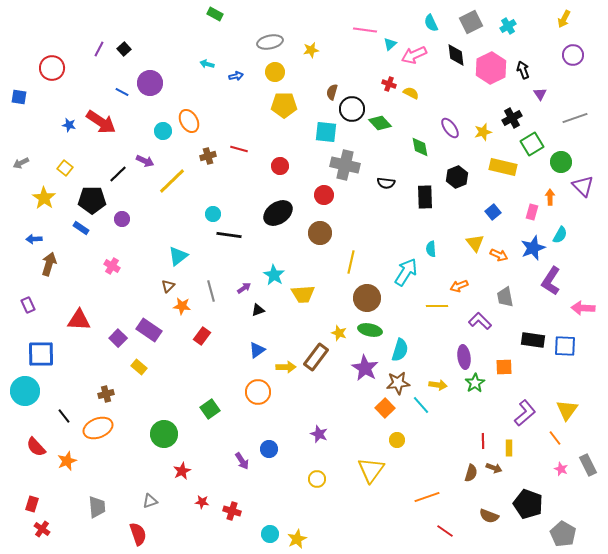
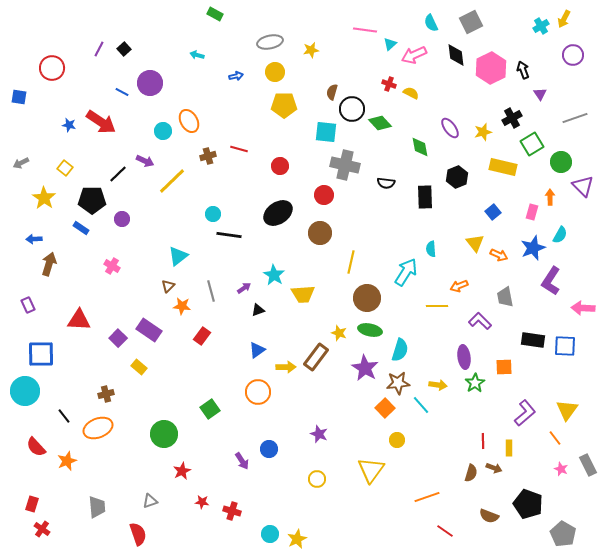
cyan cross at (508, 26): moved 33 px right
cyan arrow at (207, 64): moved 10 px left, 9 px up
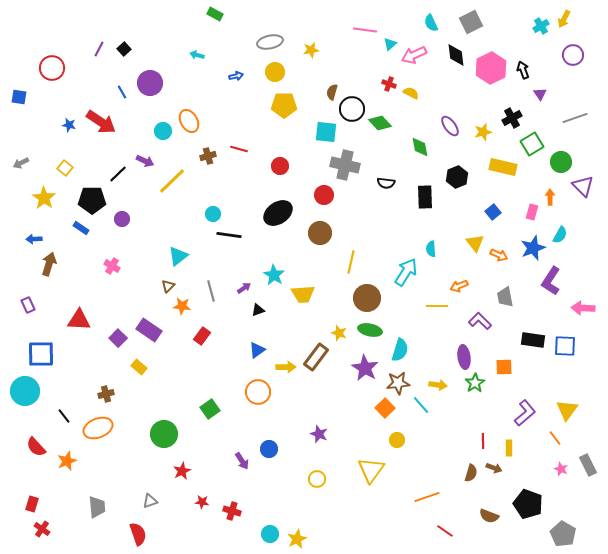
blue line at (122, 92): rotated 32 degrees clockwise
purple ellipse at (450, 128): moved 2 px up
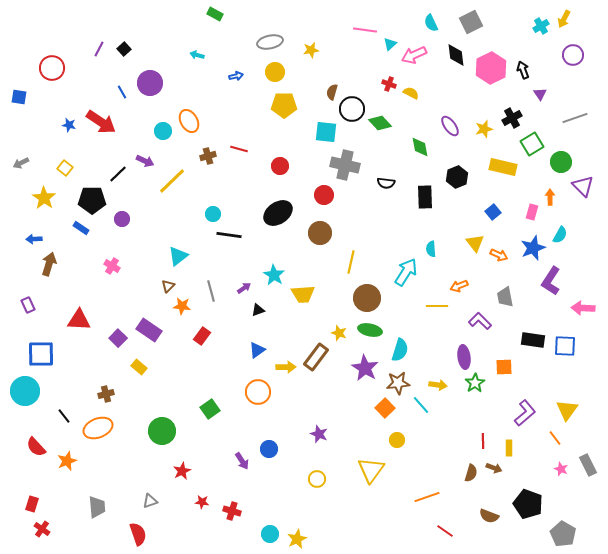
yellow star at (483, 132): moved 1 px right, 3 px up
green circle at (164, 434): moved 2 px left, 3 px up
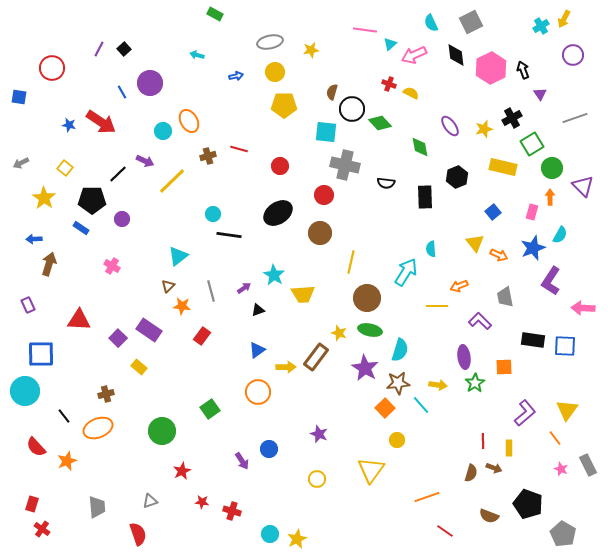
green circle at (561, 162): moved 9 px left, 6 px down
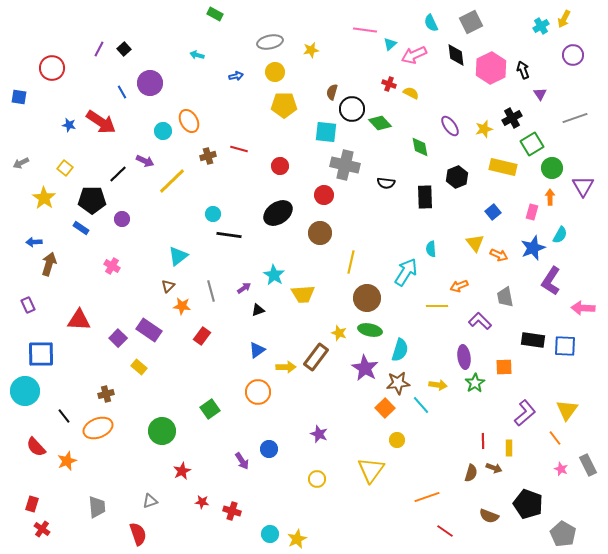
purple triangle at (583, 186): rotated 15 degrees clockwise
blue arrow at (34, 239): moved 3 px down
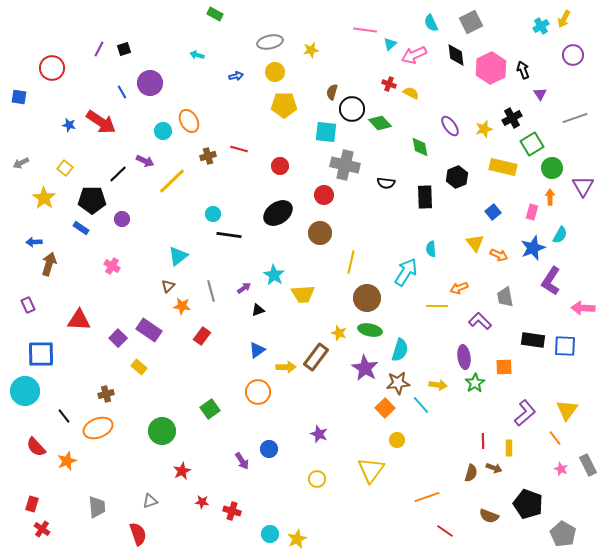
black square at (124, 49): rotated 24 degrees clockwise
orange arrow at (459, 286): moved 2 px down
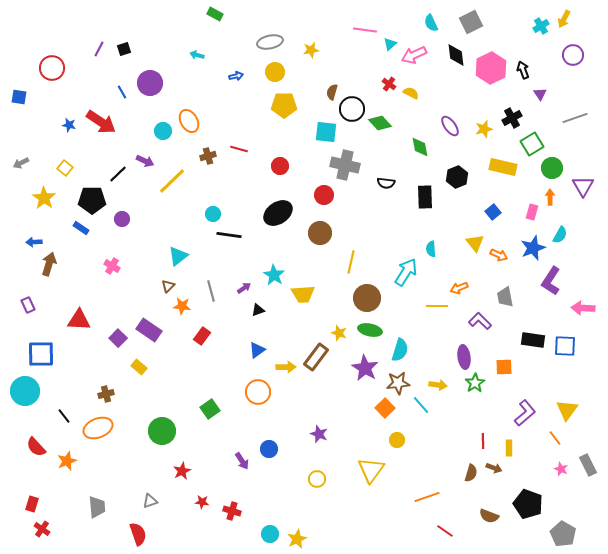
red cross at (389, 84): rotated 16 degrees clockwise
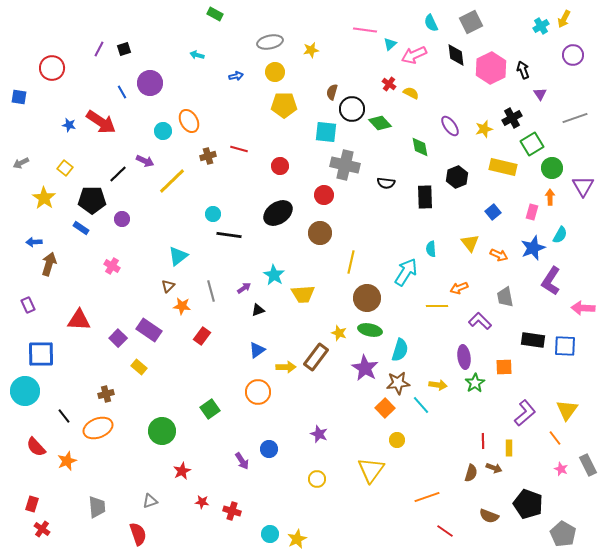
yellow triangle at (475, 243): moved 5 px left
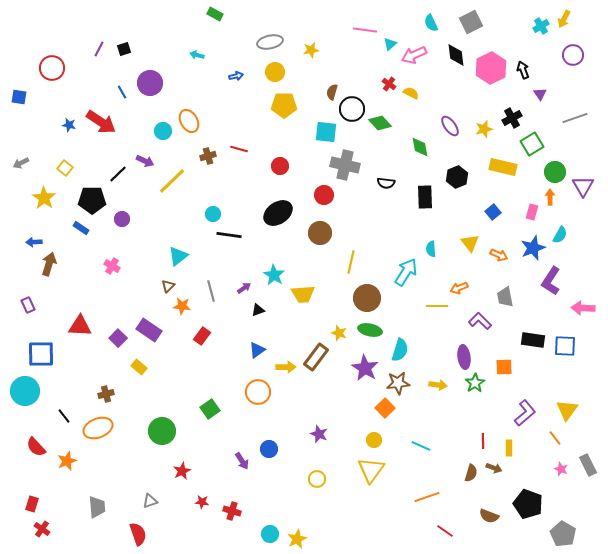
green circle at (552, 168): moved 3 px right, 4 px down
red triangle at (79, 320): moved 1 px right, 6 px down
cyan line at (421, 405): moved 41 px down; rotated 24 degrees counterclockwise
yellow circle at (397, 440): moved 23 px left
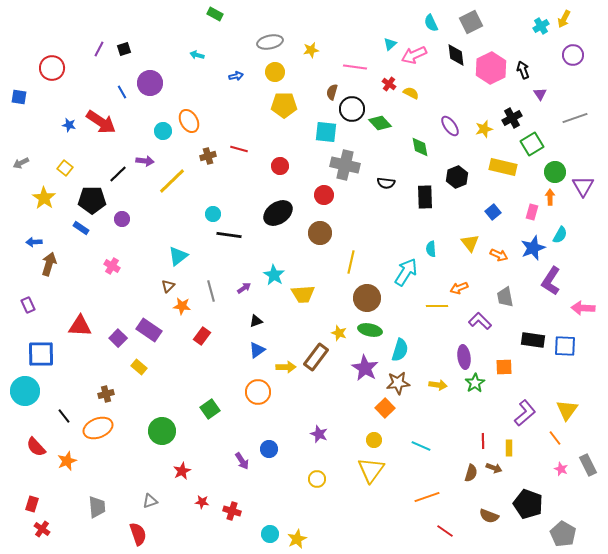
pink line at (365, 30): moved 10 px left, 37 px down
purple arrow at (145, 161): rotated 18 degrees counterclockwise
black triangle at (258, 310): moved 2 px left, 11 px down
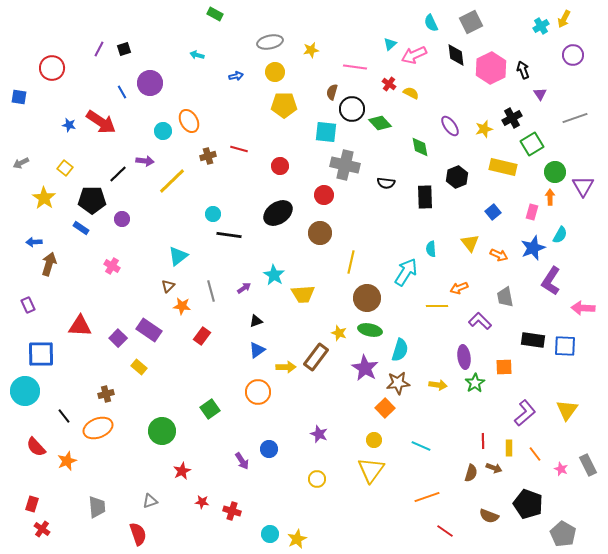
orange line at (555, 438): moved 20 px left, 16 px down
